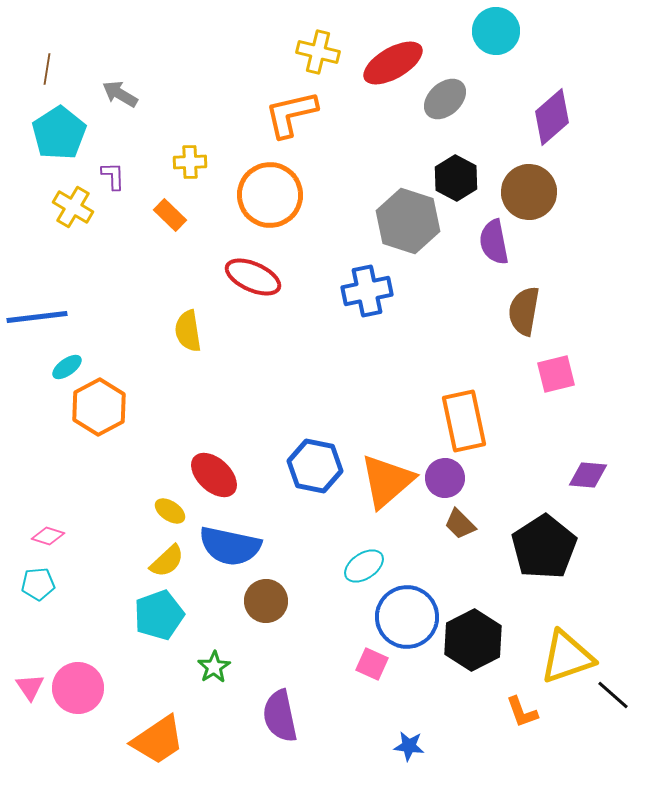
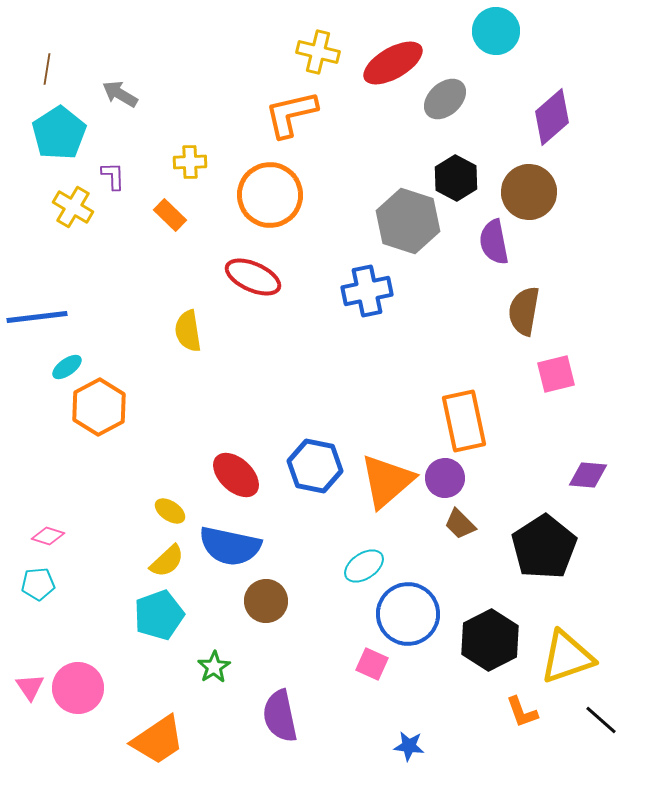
red ellipse at (214, 475): moved 22 px right
blue circle at (407, 617): moved 1 px right, 3 px up
black hexagon at (473, 640): moved 17 px right
black line at (613, 695): moved 12 px left, 25 px down
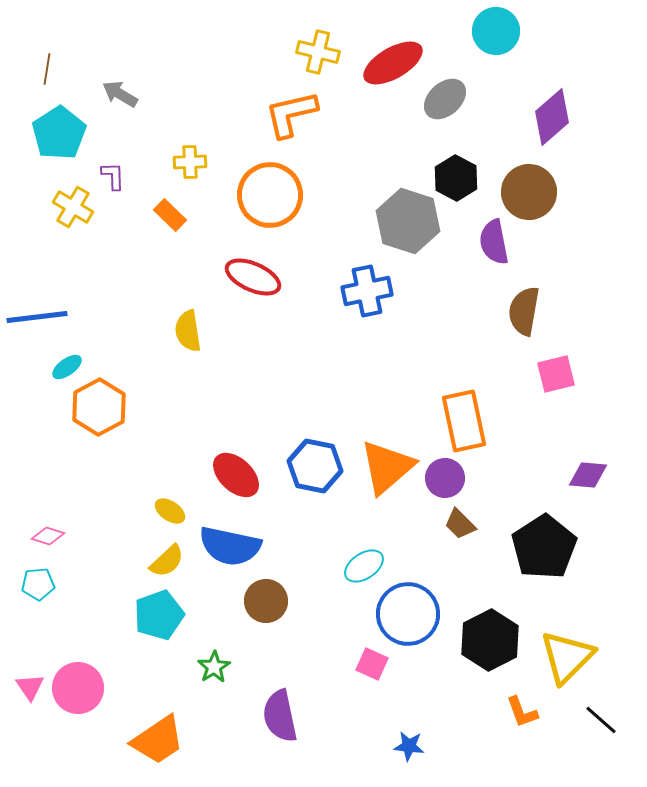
orange triangle at (387, 481): moved 14 px up
yellow triangle at (567, 657): rotated 26 degrees counterclockwise
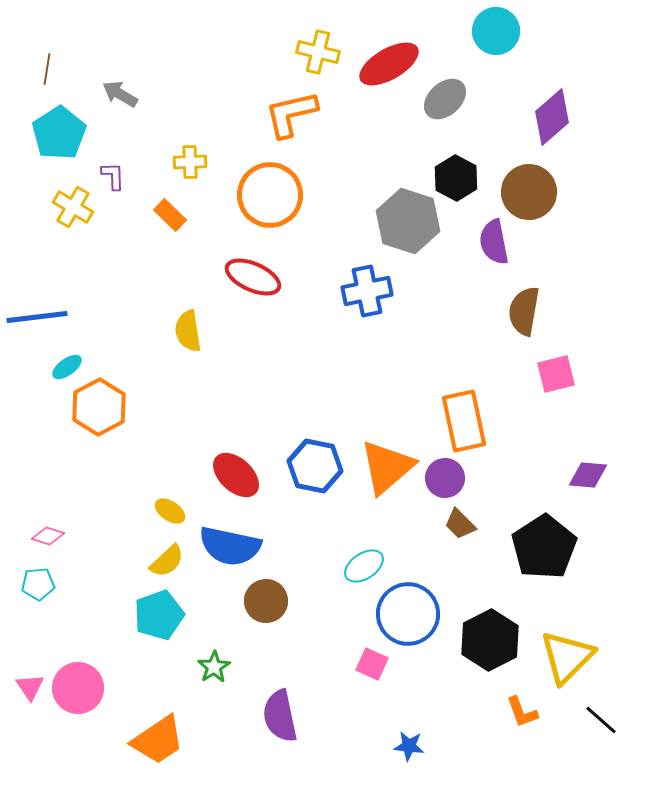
red ellipse at (393, 63): moved 4 px left, 1 px down
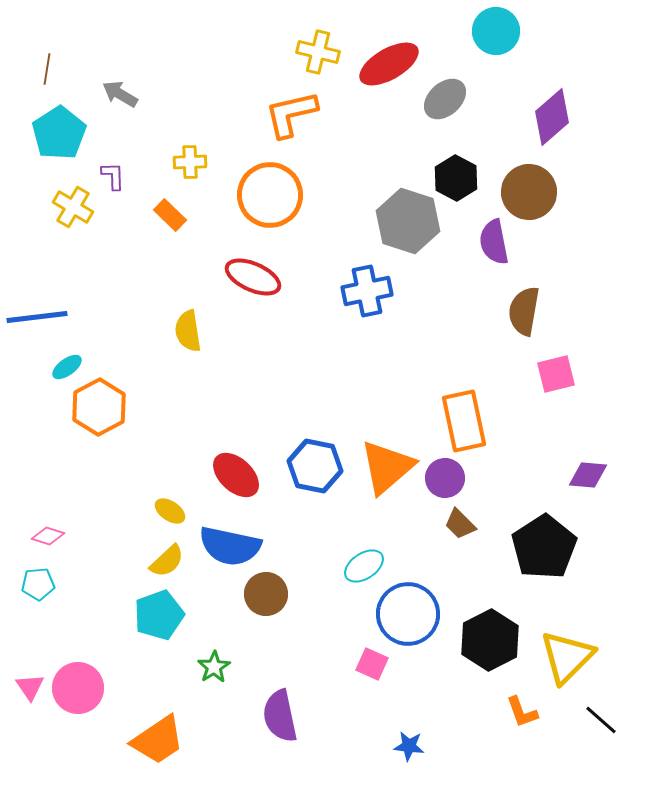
brown circle at (266, 601): moved 7 px up
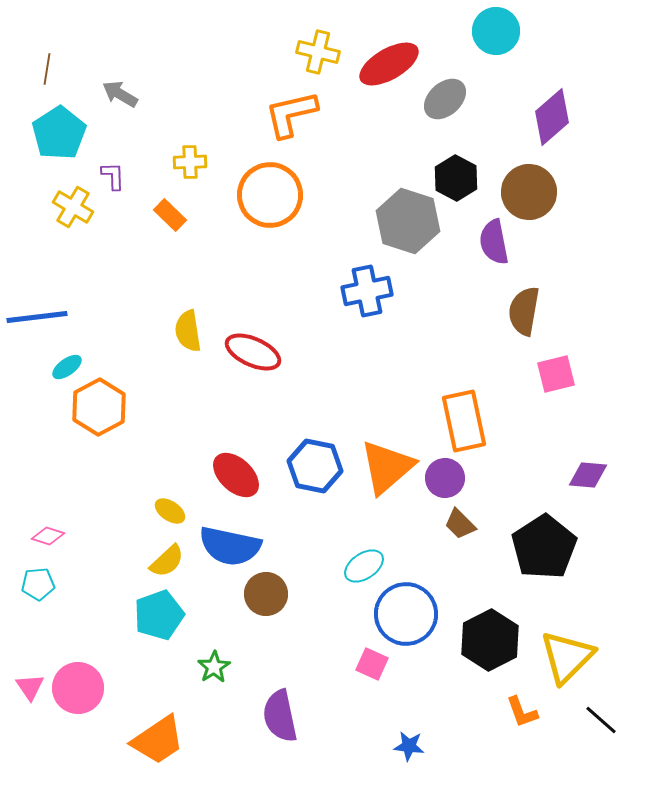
red ellipse at (253, 277): moved 75 px down
blue circle at (408, 614): moved 2 px left
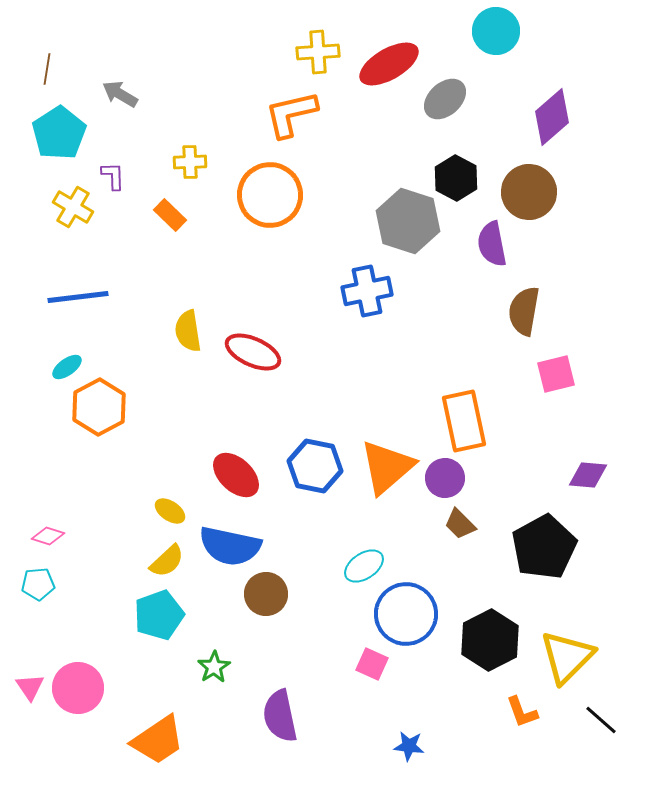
yellow cross at (318, 52): rotated 18 degrees counterclockwise
purple semicircle at (494, 242): moved 2 px left, 2 px down
blue line at (37, 317): moved 41 px right, 20 px up
black pentagon at (544, 547): rotated 4 degrees clockwise
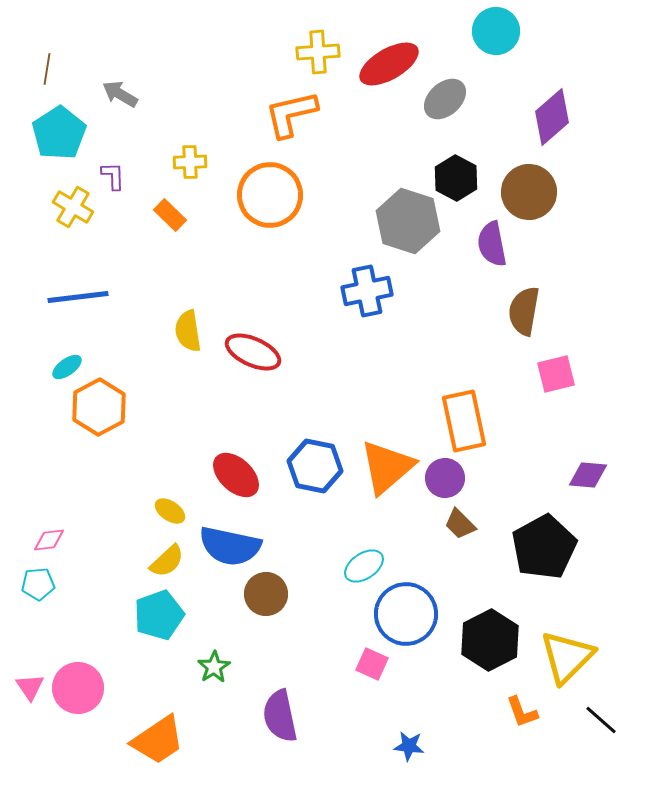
pink diamond at (48, 536): moved 1 px right, 4 px down; rotated 24 degrees counterclockwise
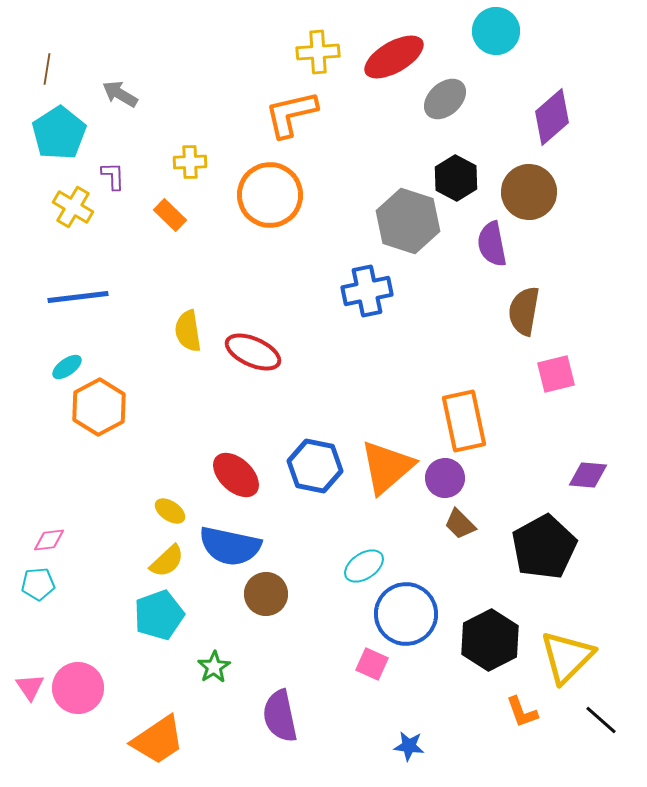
red ellipse at (389, 64): moved 5 px right, 7 px up
